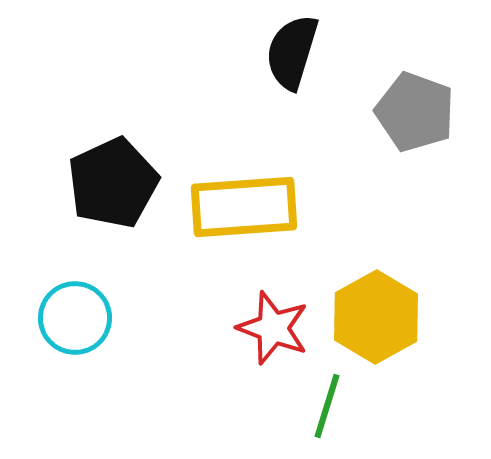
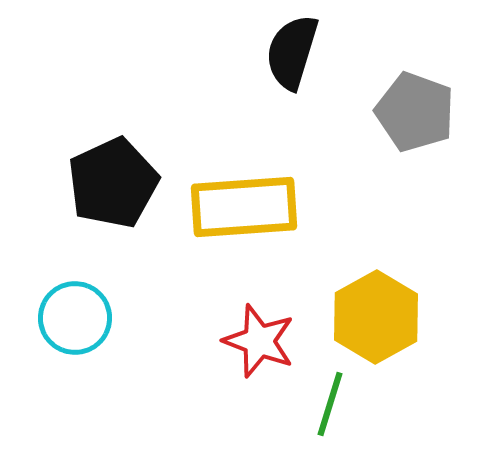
red star: moved 14 px left, 13 px down
green line: moved 3 px right, 2 px up
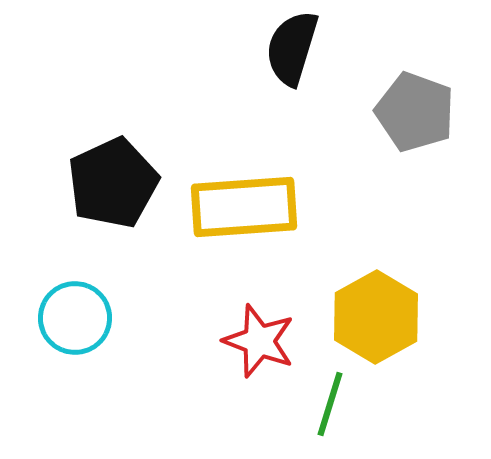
black semicircle: moved 4 px up
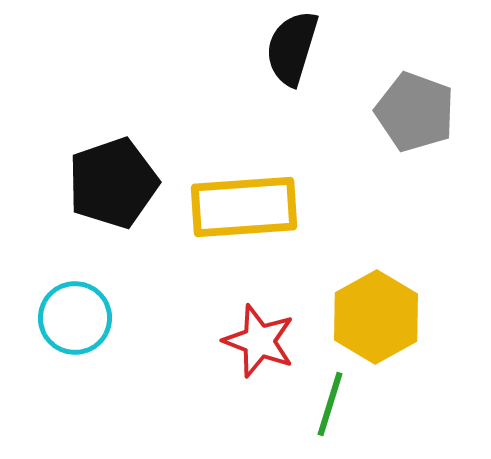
black pentagon: rotated 6 degrees clockwise
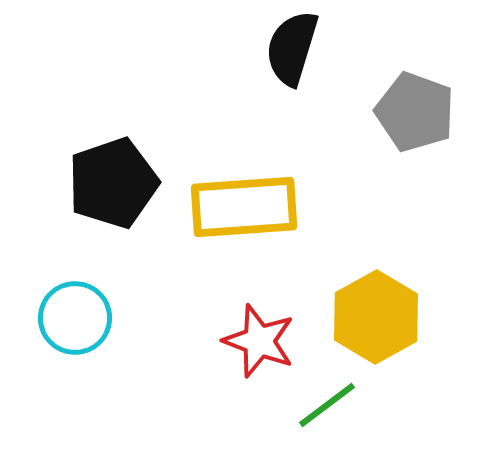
green line: moved 3 px left, 1 px down; rotated 36 degrees clockwise
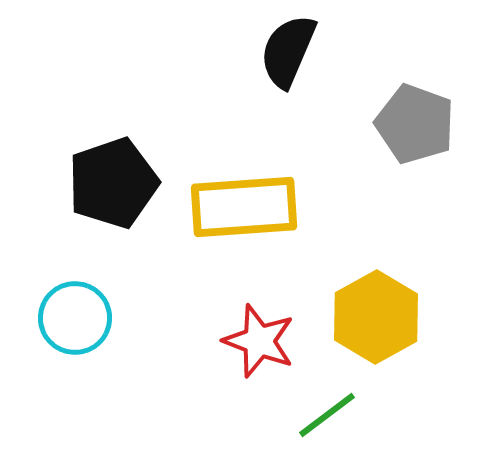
black semicircle: moved 4 px left, 3 px down; rotated 6 degrees clockwise
gray pentagon: moved 12 px down
green line: moved 10 px down
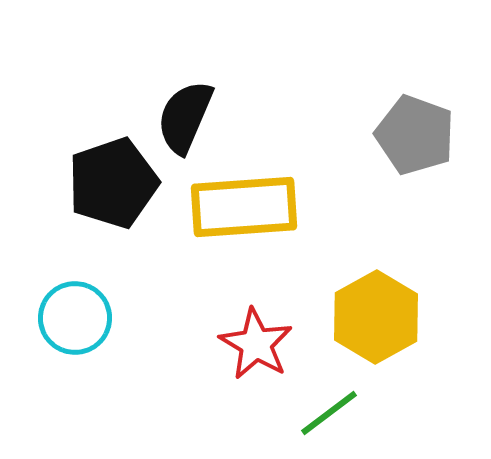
black semicircle: moved 103 px left, 66 px down
gray pentagon: moved 11 px down
red star: moved 3 px left, 3 px down; rotated 10 degrees clockwise
green line: moved 2 px right, 2 px up
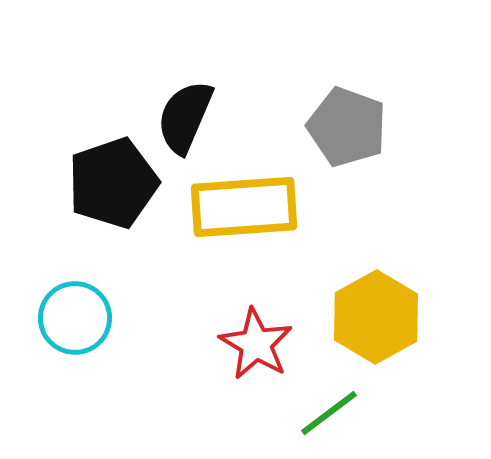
gray pentagon: moved 68 px left, 8 px up
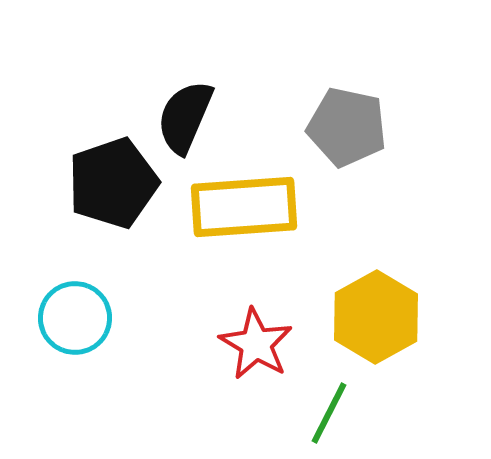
gray pentagon: rotated 8 degrees counterclockwise
green line: rotated 26 degrees counterclockwise
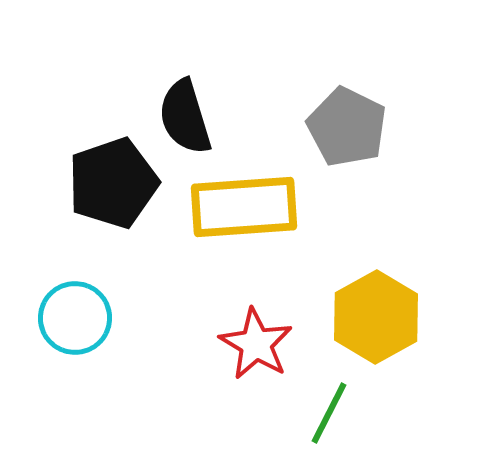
black semicircle: rotated 40 degrees counterclockwise
gray pentagon: rotated 14 degrees clockwise
